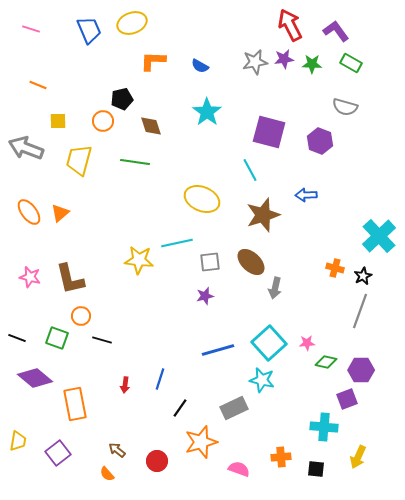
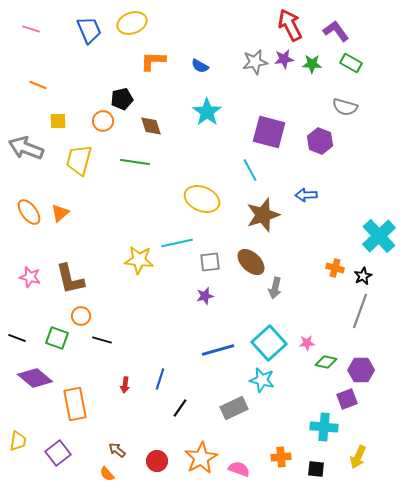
orange star at (201, 442): moved 16 px down; rotated 12 degrees counterclockwise
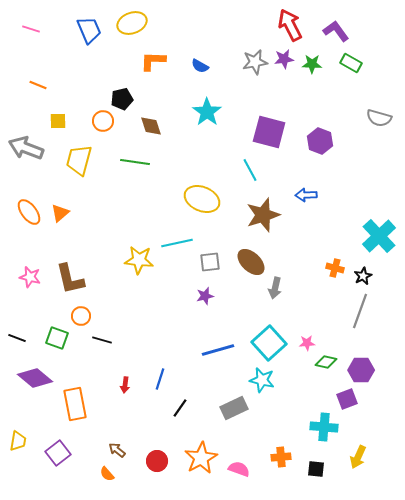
gray semicircle at (345, 107): moved 34 px right, 11 px down
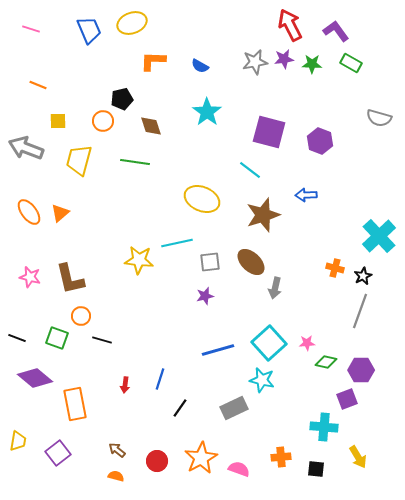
cyan line at (250, 170): rotated 25 degrees counterclockwise
yellow arrow at (358, 457): rotated 55 degrees counterclockwise
orange semicircle at (107, 474): moved 9 px right, 2 px down; rotated 147 degrees clockwise
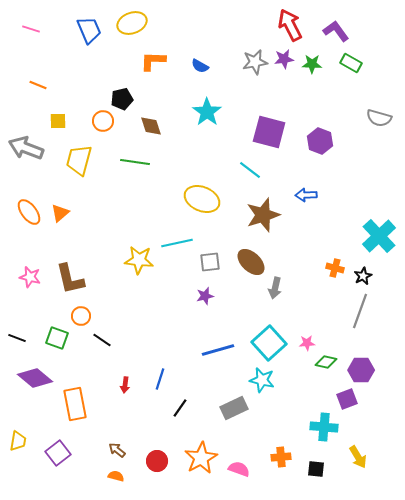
black line at (102, 340): rotated 18 degrees clockwise
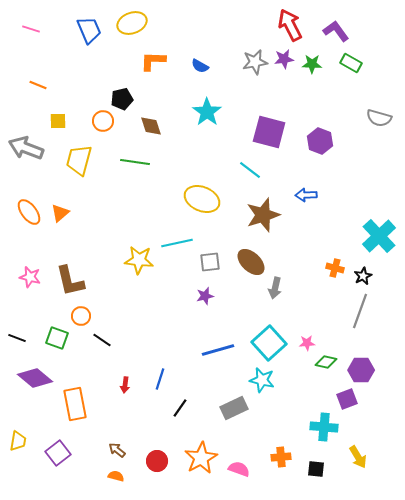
brown L-shape at (70, 279): moved 2 px down
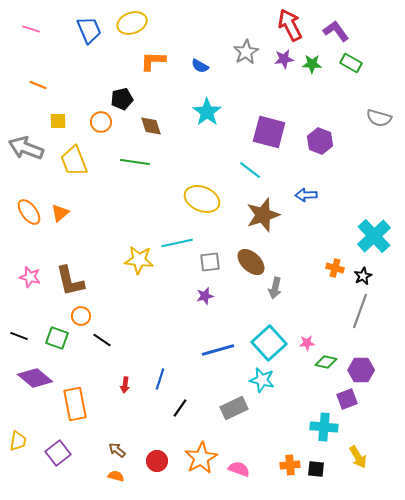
gray star at (255, 62): moved 9 px left, 10 px up; rotated 20 degrees counterclockwise
orange circle at (103, 121): moved 2 px left, 1 px down
yellow trapezoid at (79, 160): moved 5 px left, 1 px down; rotated 36 degrees counterclockwise
cyan cross at (379, 236): moved 5 px left
black line at (17, 338): moved 2 px right, 2 px up
orange cross at (281, 457): moved 9 px right, 8 px down
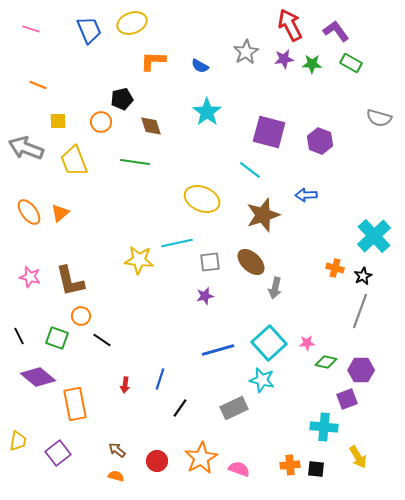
black line at (19, 336): rotated 42 degrees clockwise
purple diamond at (35, 378): moved 3 px right, 1 px up
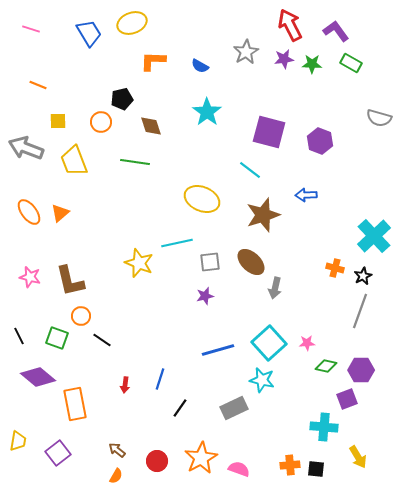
blue trapezoid at (89, 30): moved 3 px down; rotated 8 degrees counterclockwise
yellow star at (139, 260): moved 3 px down; rotated 16 degrees clockwise
green diamond at (326, 362): moved 4 px down
orange semicircle at (116, 476): rotated 105 degrees clockwise
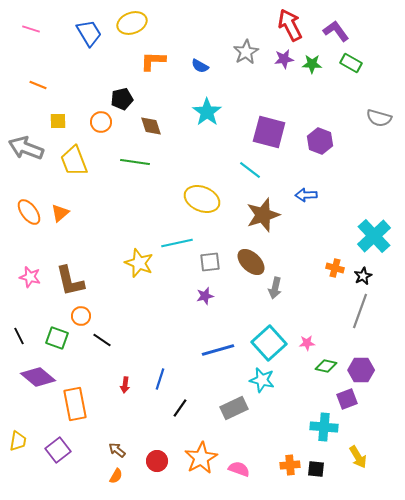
purple square at (58, 453): moved 3 px up
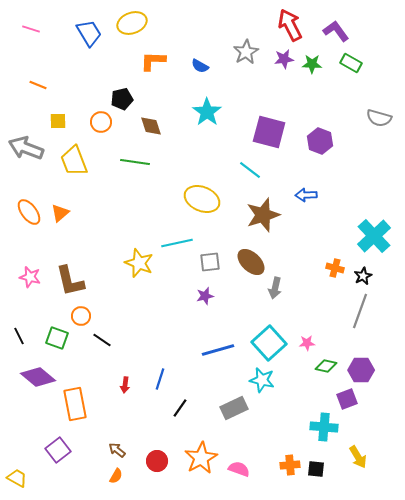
yellow trapezoid at (18, 441): moved 1 px left, 37 px down; rotated 70 degrees counterclockwise
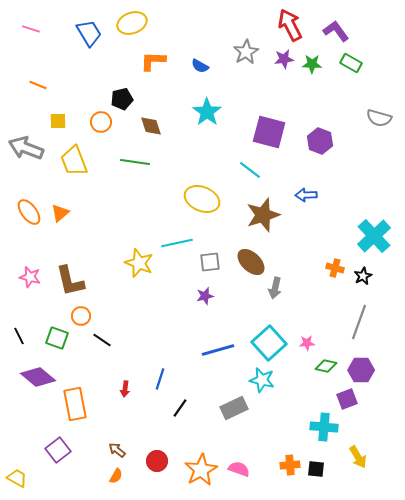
gray line at (360, 311): moved 1 px left, 11 px down
red arrow at (125, 385): moved 4 px down
orange star at (201, 458): moved 12 px down
